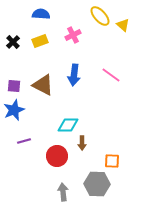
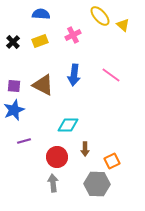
brown arrow: moved 3 px right, 6 px down
red circle: moved 1 px down
orange square: rotated 28 degrees counterclockwise
gray arrow: moved 10 px left, 9 px up
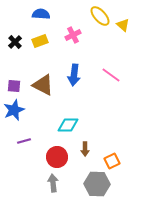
black cross: moved 2 px right
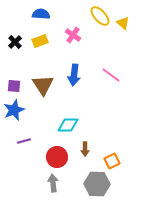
yellow triangle: moved 2 px up
pink cross: rotated 28 degrees counterclockwise
brown triangle: rotated 30 degrees clockwise
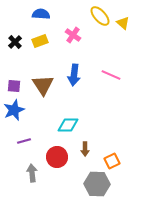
pink line: rotated 12 degrees counterclockwise
gray arrow: moved 21 px left, 10 px up
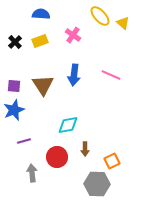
cyan diamond: rotated 10 degrees counterclockwise
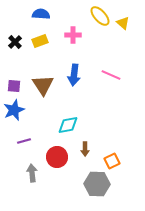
pink cross: rotated 35 degrees counterclockwise
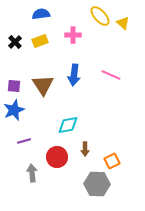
blue semicircle: rotated 12 degrees counterclockwise
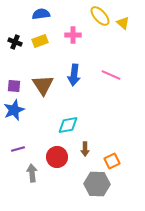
black cross: rotated 24 degrees counterclockwise
purple line: moved 6 px left, 8 px down
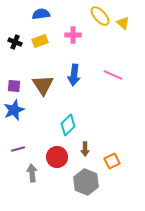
pink line: moved 2 px right
cyan diamond: rotated 35 degrees counterclockwise
gray hexagon: moved 11 px left, 2 px up; rotated 20 degrees clockwise
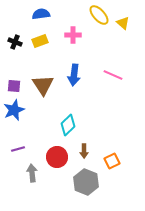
yellow ellipse: moved 1 px left, 1 px up
brown arrow: moved 1 px left, 2 px down
